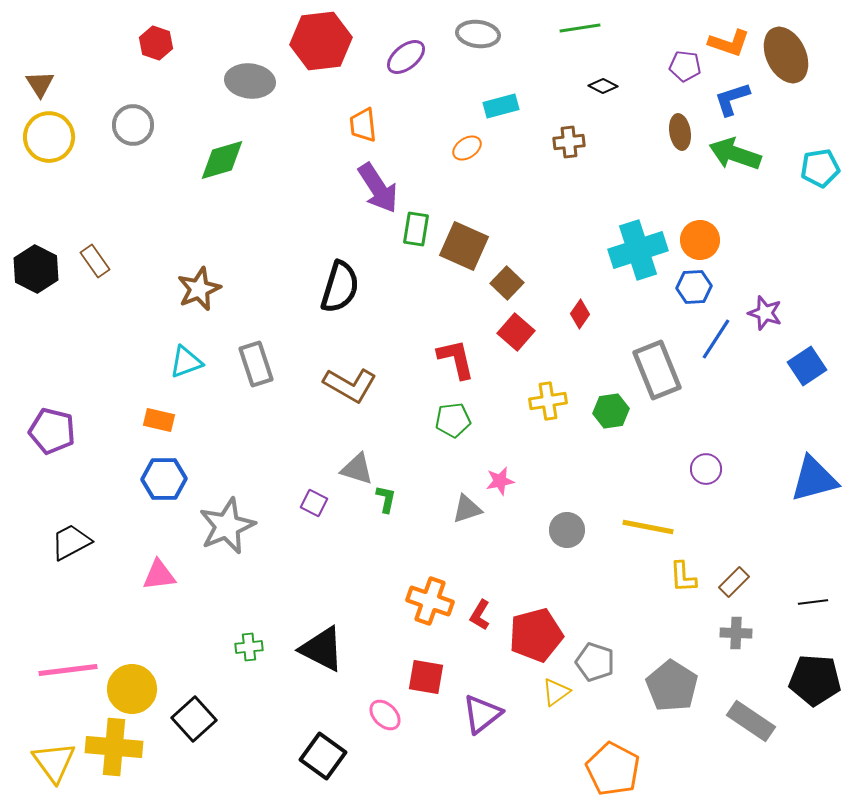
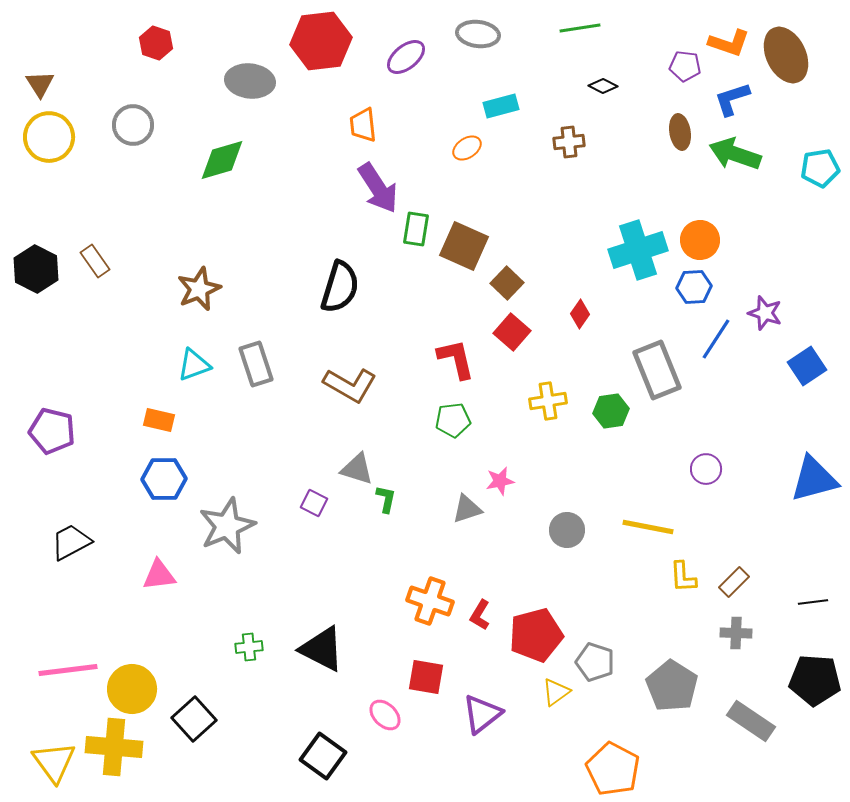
red square at (516, 332): moved 4 px left
cyan triangle at (186, 362): moved 8 px right, 3 px down
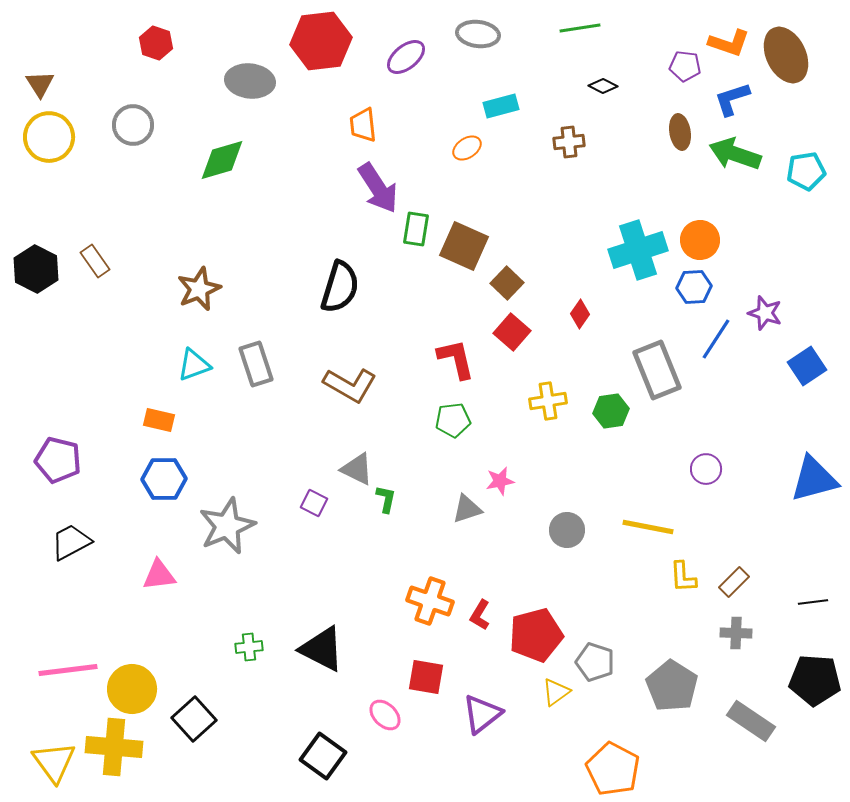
cyan pentagon at (820, 168): moved 14 px left, 3 px down
purple pentagon at (52, 431): moved 6 px right, 29 px down
gray triangle at (357, 469): rotated 9 degrees clockwise
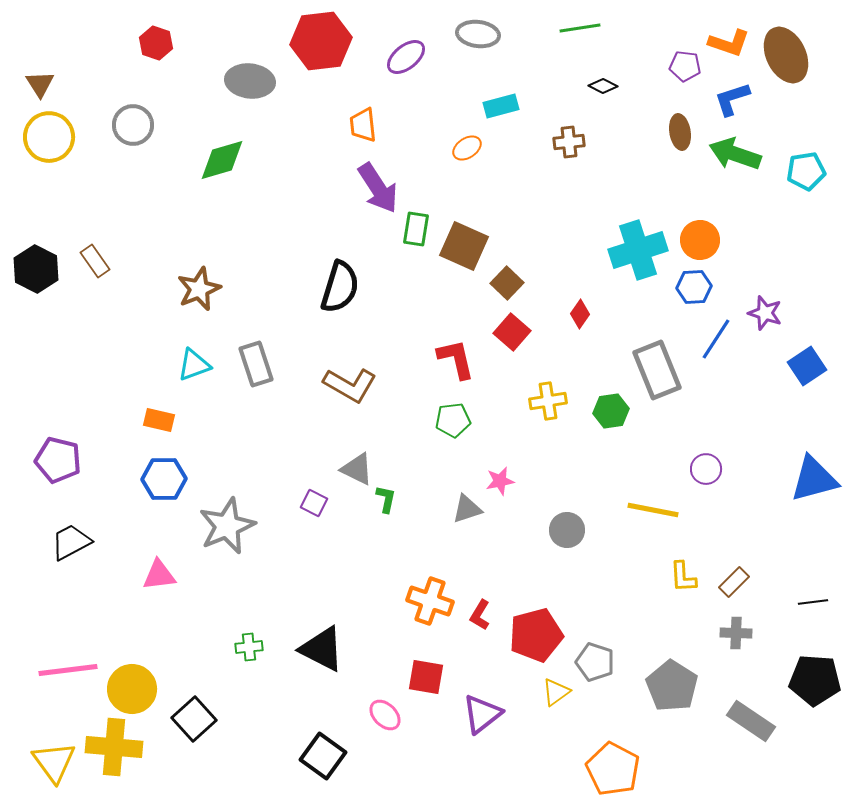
yellow line at (648, 527): moved 5 px right, 17 px up
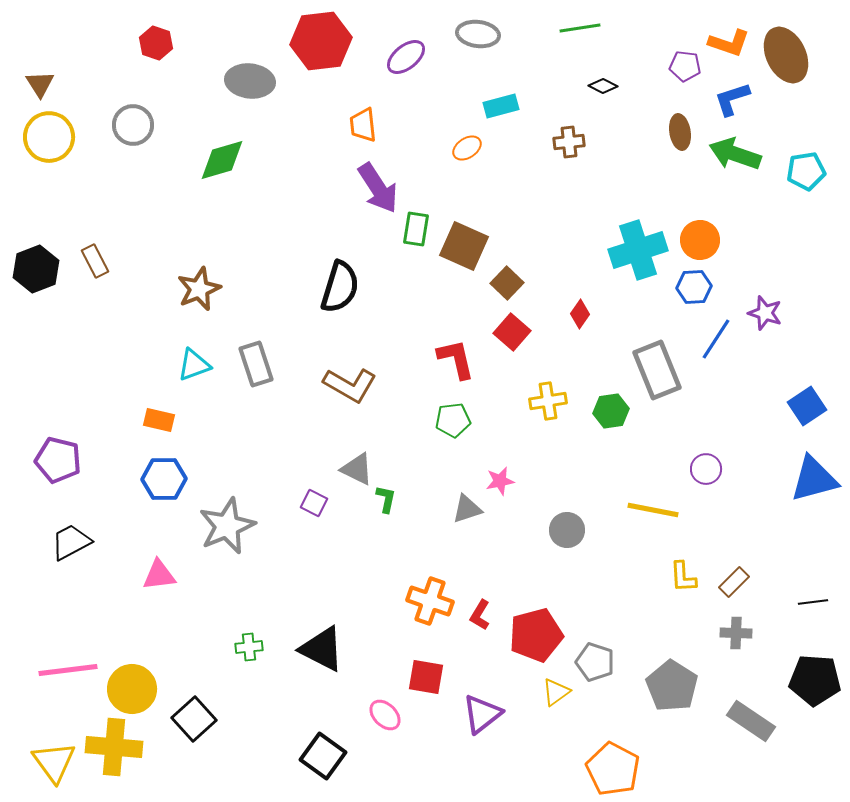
brown rectangle at (95, 261): rotated 8 degrees clockwise
black hexagon at (36, 269): rotated 12 degrees clockwise
blue square at (807, 366): moved 40 px down
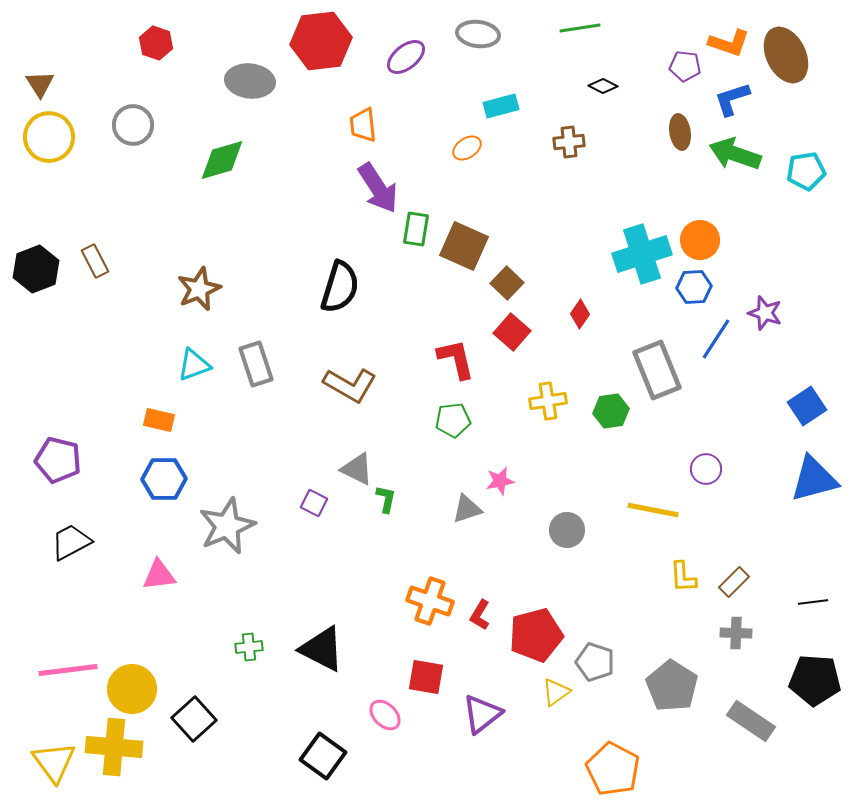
cyan cross at (638, 250): moved 4 px right, 4 px down
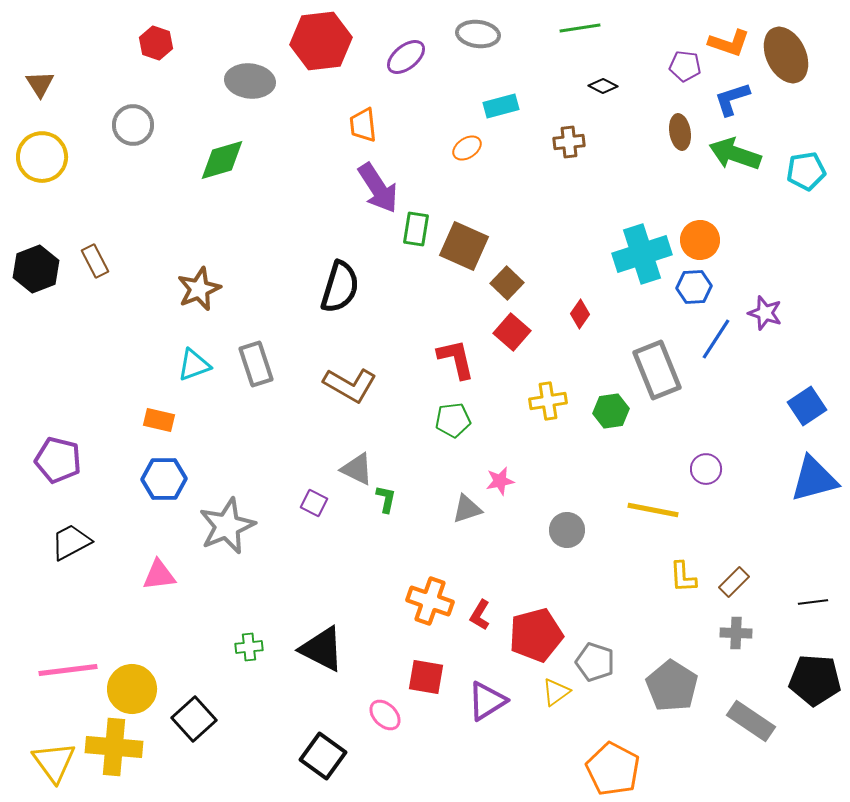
yellow circle at (49, 137): moved 7 px left, 20 px down
purple triangle at (482, 714): moved 5 px right, 13 px up; rotated 6 degrees clockwise
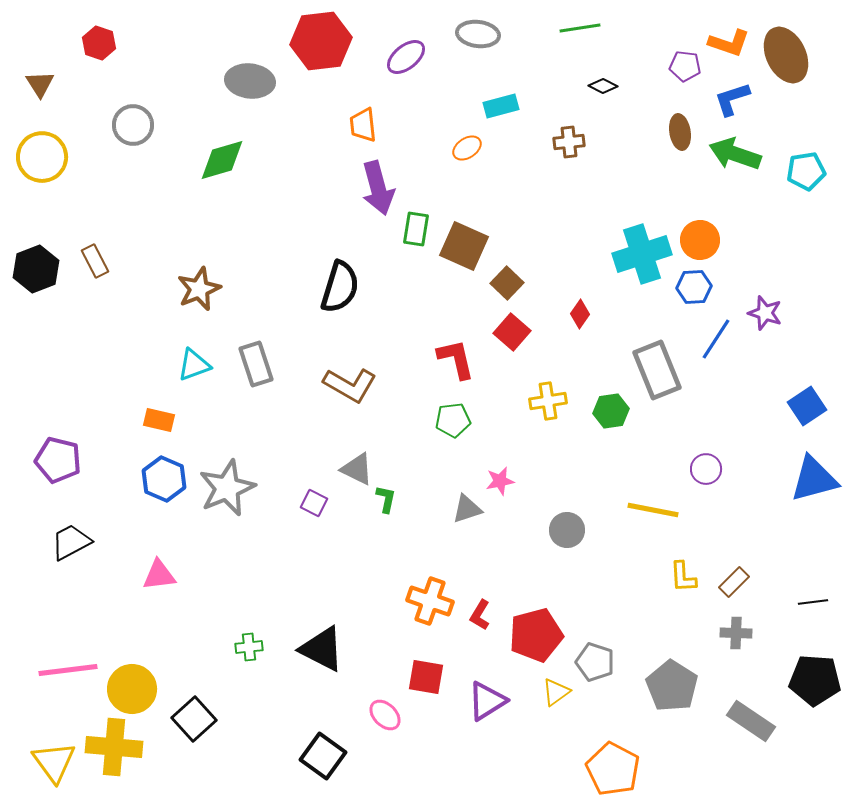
red hexagon at (156, 43): moved 57 px left
purple arrow at (378, 188): rotated 18 degrees clockwise
blue hexagon at (164, 479): rotated 24 degrees clockwise
gray star at (227, 526): moved 38 px up
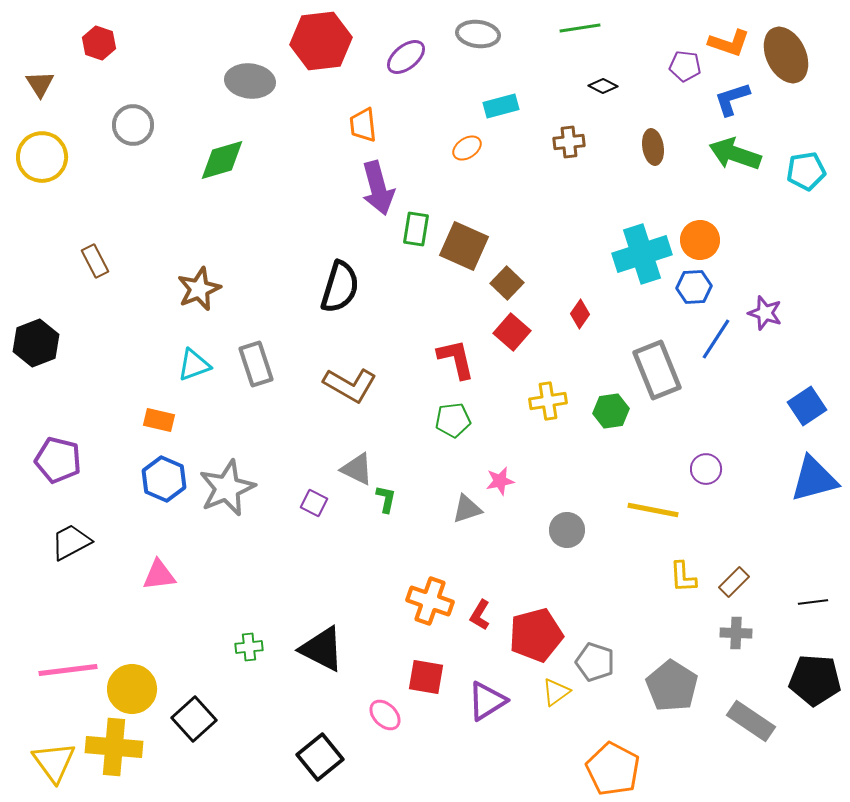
brown ellipse at (680, 132): moved 27 px left, 15 px down
black hexagon at (36, 269): moved 74 px down
black square at (323, 756): moved 3 px left, 1 px down; rotated 15 degrees clockwise
